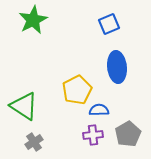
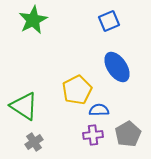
blue square: moved 3 px up
blue ellipse: rotated 28 degrees counterclockwise
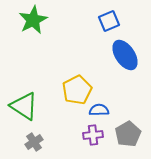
blue ellipse: moved 8 px right, 12 px up
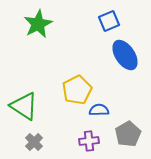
green star: moved 5 px right, 4 px down
purple cross: moved 4 px left, 6 px down
gray cross: rotated 12 degrees counterclockwise
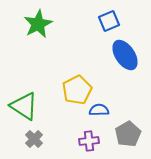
gray cross: moved 3 px up
